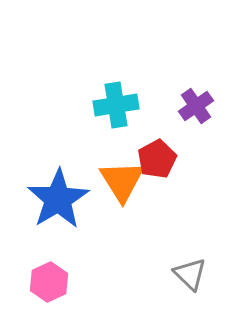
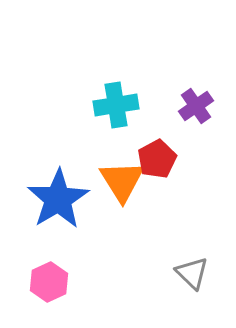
gray triangle: moved 2 px right, 1 px up
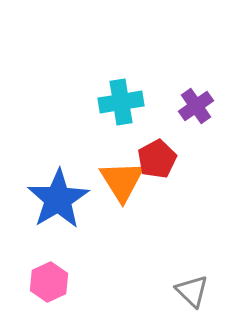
cyan cross: moved 5 px right, 3 px up
gray triangle: moved 18 px down
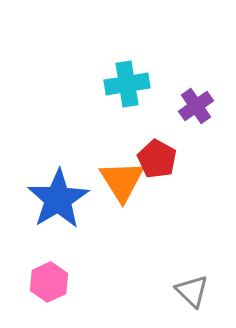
cyan cross: moved 6 px right, 18 px up
red pentagon: rotated 15 degrees counterclockwise
